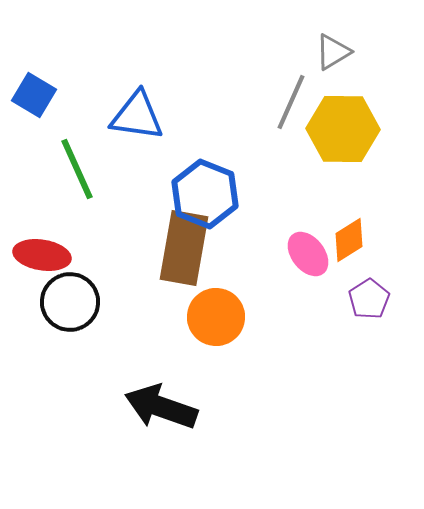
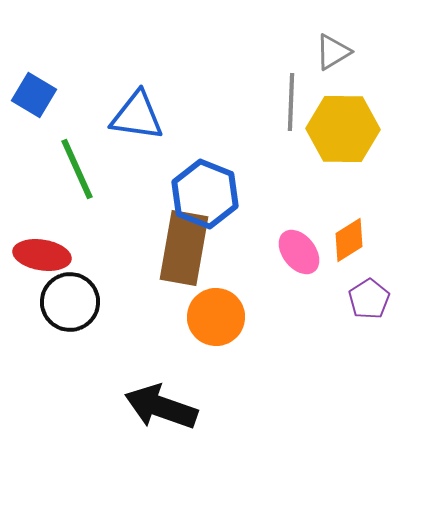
gray line: rotated 22 degrees counterclockwise
pink ellipse: moved 9 px left, 2 px up
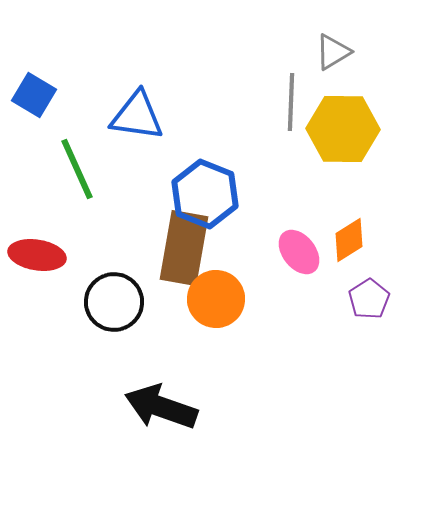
red ellipse: moved 5 px left
black circle: moved 44 px right
orange circle: moved 18 px up
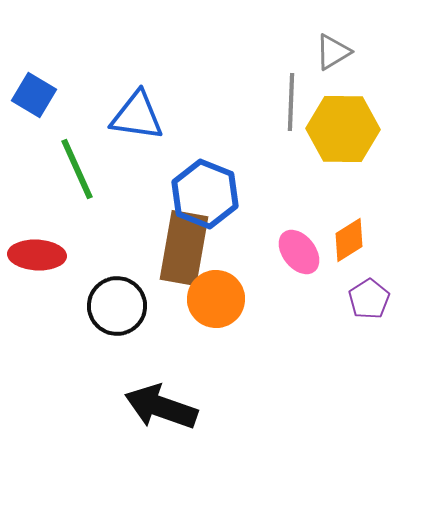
red ellipse: rotated 6 degrees counterclockwise
black circle: moved 3 px right, 4 px down
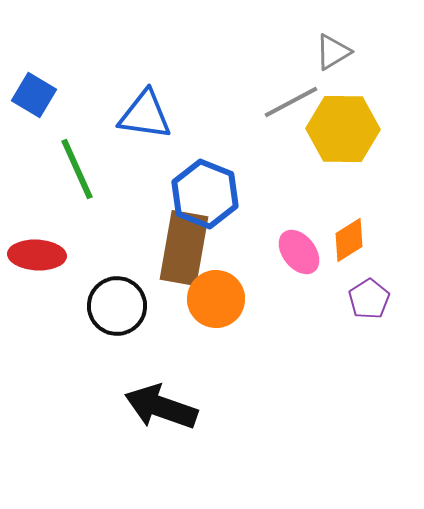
gray line: rotated 60 degrees clockwise
blue triangle: moved 8 px right, 1 px up
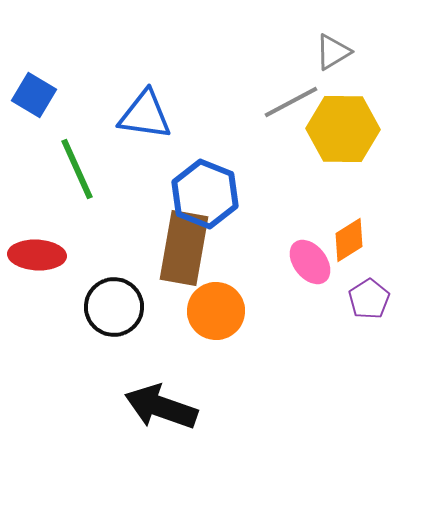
pink ellipse: moved 11 px right, 10 px down
orange circle: moved 12 px down
black circle: moved 3 px left, 1 px down
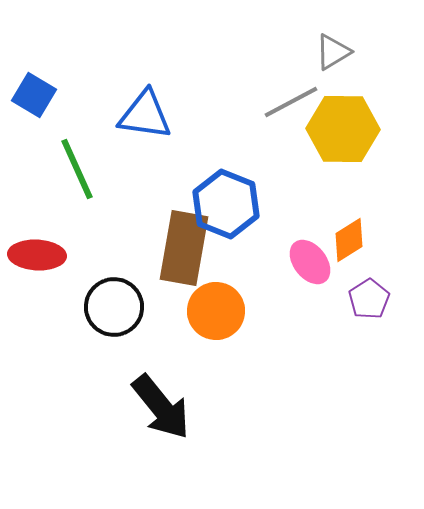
blue hexagon: moved 21 px right, 10 px down
black arrow: rotated 148 degrees counterclockwise
